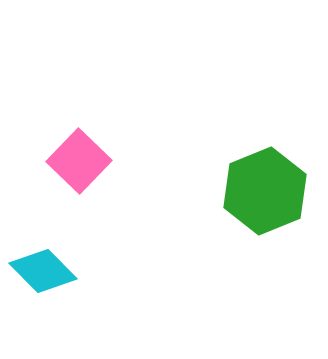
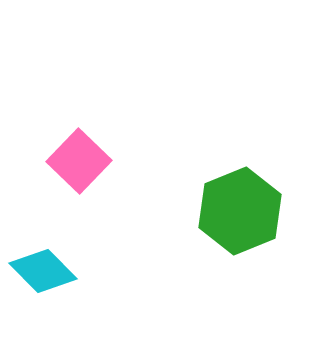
green hexagon: moved 25 px left, 20 px down
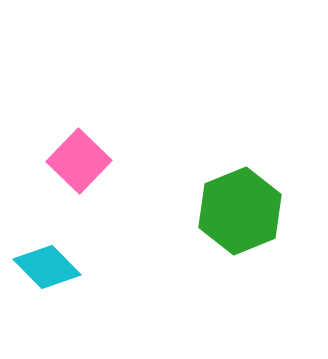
cyan diamond: moved 4 px right, 4 px up
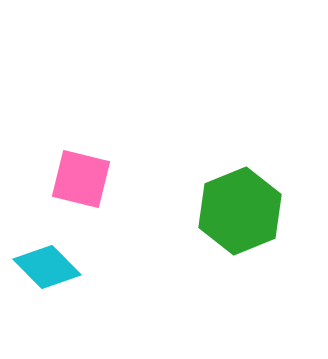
pink square: moved 2 px right, 18 px down; rotated 30 degrees counterclockwise
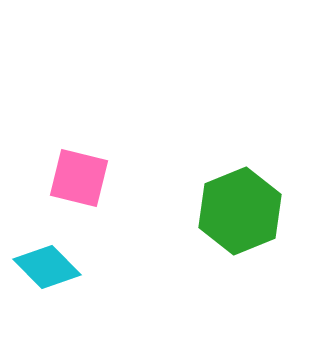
pink square: moved 2 px left, 1 px up
